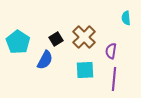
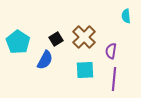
cyan semicircle: moved 2 px up
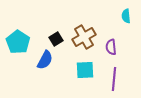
brown cross: rotated 15 degrees clockwise
purple semicircle: moved 4 px up; rotated 14 degrees counterclockwise
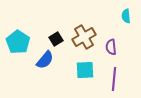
blue semicircle: rotated 12 degrees clockwise
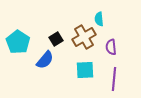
cyan semicircle: moved 27 px left, 3 px down
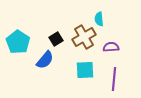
purple semicircle: rotated 91 degrees clockwise
